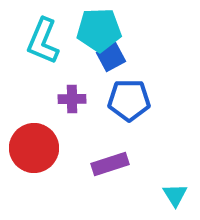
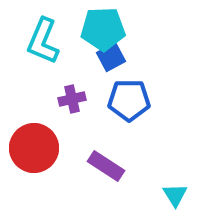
cyan pentagon: moved 4 px right, 1 px up
purple cross: rotated 12 degrees counterclockwise
purple rectangle: moved 4 px left, 2 px down; rotated 51 degrees clockwise
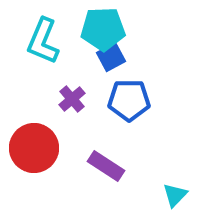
purple cross: rotated 28 degrees counterclockwise
cyan triangle: rotated 16 degrees clockwise
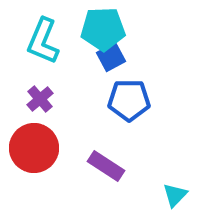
purple cross: moved 32 px left
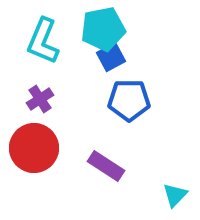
cyan pentagon: rotated 9 degrees counterclockwise
purple cross: rotated 8 degrees clockwise
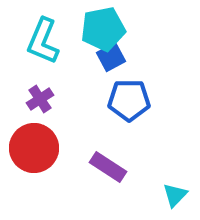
purple rectangle: moved 2 px right, 1 px down
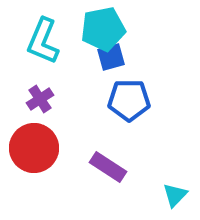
blue square: rotated 12 degrees clockwise
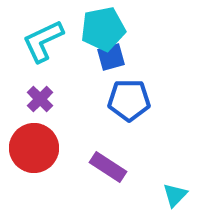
cyan L-shape: rotated 42 degrees clockwise
purple cross: rotated 12 degrees counterclockwise
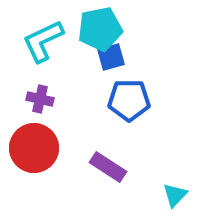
cyan pentagon: moved 3 px left
purple cross: rotated 32 degrees counterclockwise
